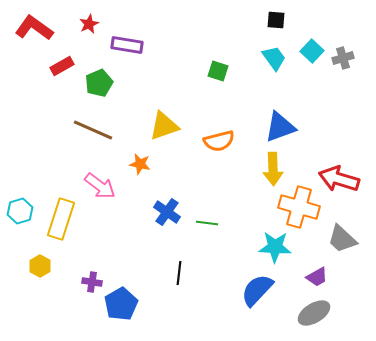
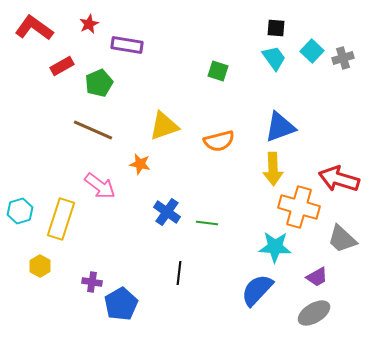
black square: moved 8 px down
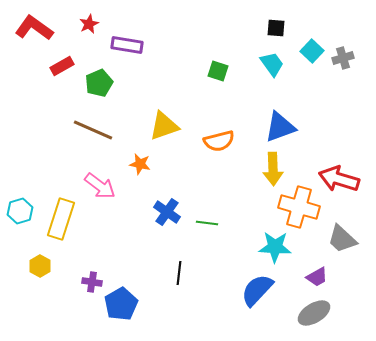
cyan trapezoid: moved 2 px left, 6 px down
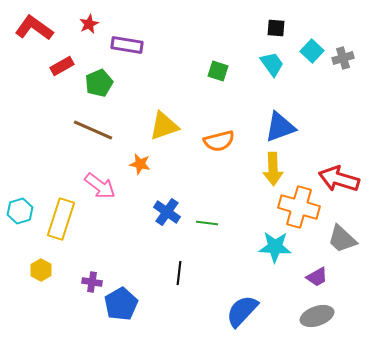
yellow hexagon: moved 1 px right, 4 px down
blue semicircle: moved 15 px left, 21 px down
gray ellipse: moved 3 px right, 3 px down; rotated 12 degrees clockwise
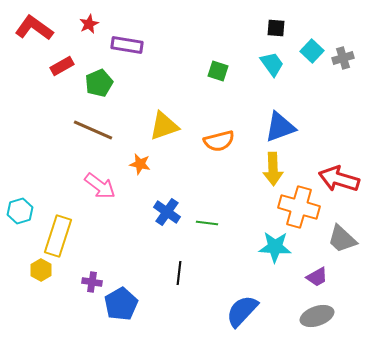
yellow rectangle: moved 3 px left, 17 px down
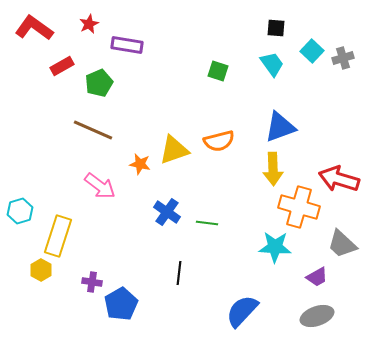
yellow triangle: moved 10 px right, 24 px down
gray trapezoid: moved 5 px down
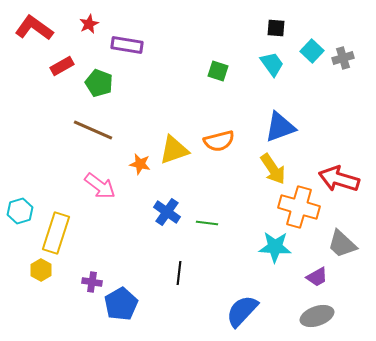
green pentagon: rotated 28 degrees counterclockwise
yellow arrow: rotated 32 degrees counterclockwise
yellow rectangle: moved 2 px left, 3 px up
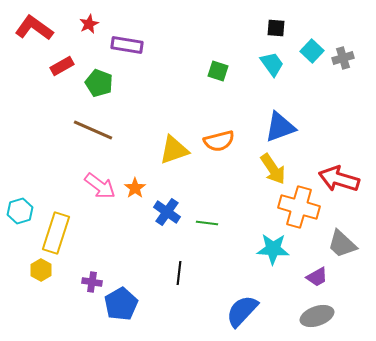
orange star: moved 5 px left, 24 px down; rotated 25 degrees clockwise
cyan star: moved 2 px left, 2 px down
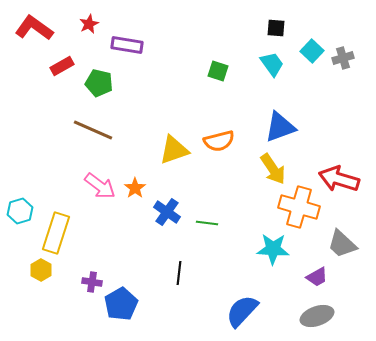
green pentagon: rotated 8 degrees counterclockwise
